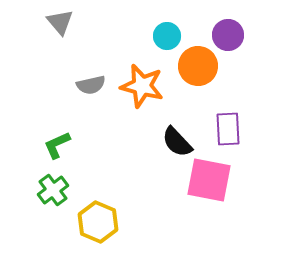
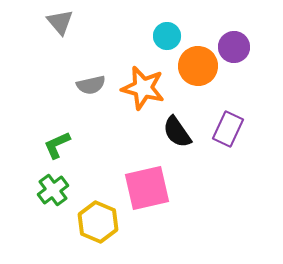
purple circle: moved 6 px right, 12 px down
orange star: moved 1 px right, 2 px down
purple rectangle: rotated 28 degrees clockwise
black semicircle: moved 10 px up; rotated 8 degrees clockwise
pink square: moved 62 px left, 8 px down; rotated 24 degrees counterclockwise
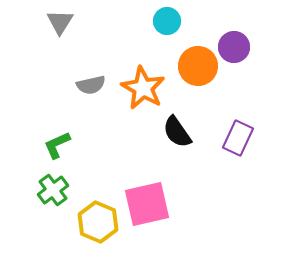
gray triangle: rotated 12 degrees clockwise
cyan circle: moved 15 px up
orange star: rotated 15 degrees clockwise
purple rectangle: moved 10 px right, 9 px down
pink square: moved 16 px down
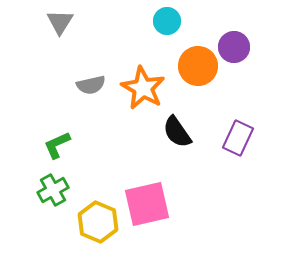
green cross: rotated 8 degrees clockwise
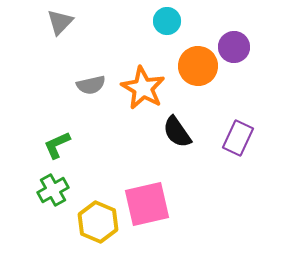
gray triangle: rotated 12 degrees clockwise
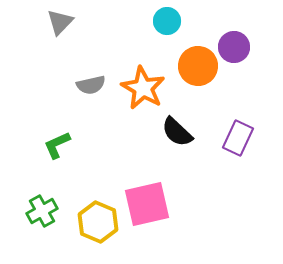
black semicircle: rotated 12 degrees counterclockwise
green cross: moved 11 px left, 21 px down
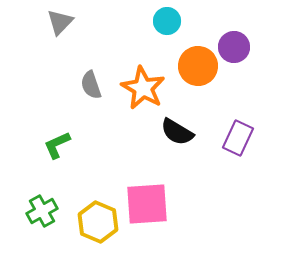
gray semicircle: rotated 84 degrees clockwise
black semicircle: rotated 12 degrees counterclockwise
pink square: rotated 9 degrees clockwise
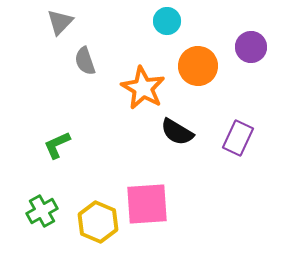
purple circle: moved 17 px right
gray semicircle: moved 6 px left, 24 px up
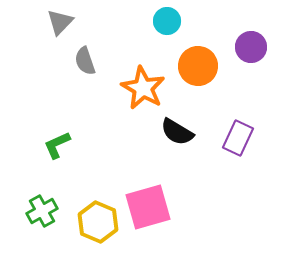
pink square: moved 1 px right, 3 px down; rotated 12 degrees counterclockwise
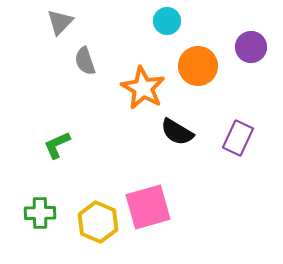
green cross: moved 2 px left, 2 px down; rotated 28 degrees clockwise
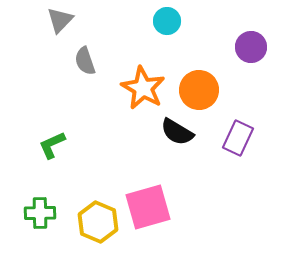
gray triangle: moved 2 px up
orange circle: moved 1 px right, 24 px down
green L-shape: moved 5 px left
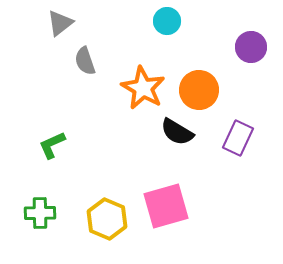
gray triangle: moved 3 px down; rotated 8 degrees clockwise
pink square: moved 18 px right, 1 px up
yellow hexagon: moved 9 px right, 3 px up
